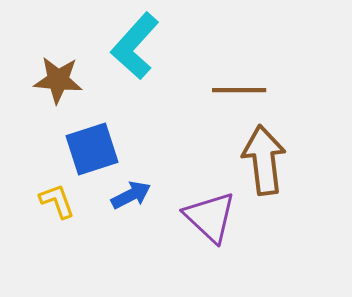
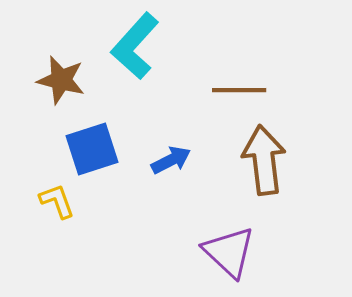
brown star: moved 3 px right; rotated 9 degrees clockwise
blue arrow: moved 40 px right, 35 px up
purple triangle: moved 19 px right, 35 px down
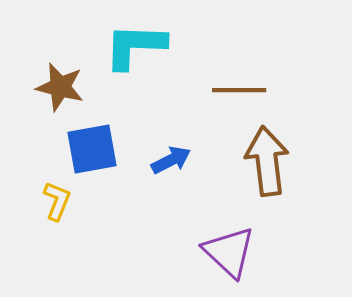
cyan L-shape: rotated 50 degrees clockwise
brown star: moved 1 px left, 7 px down
blue square: rotated 8 degrees clockwise
brown arrow: moved 3 px right, 1 px down
yellow L-shape: rotated 42 degrees clockwise
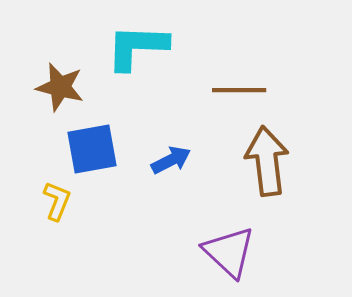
cyan L-shape: moved 2 px right, 1 px down
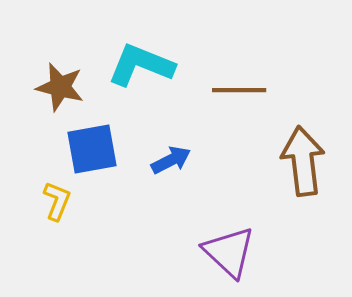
cyan L-shape: moved 4 px right, 18 px down; rotated 20 degrees clockwise
brown arrow: moved 36 px right
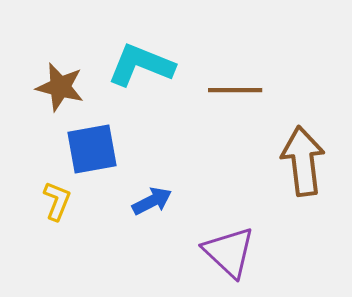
brown line: moved 4 px left
blue arrow: moved 19 px left, 41 px down
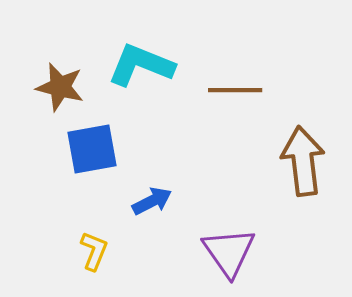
yellow L-shape: moved 37 px right, 50 px down
purple triangle: rotated 12 degrees clockwise
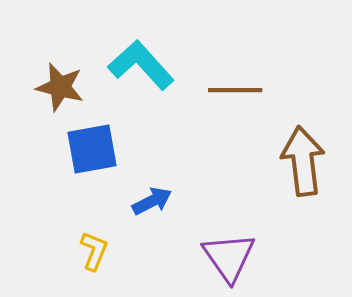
cyan L-shape: rotated 26 degrees clockwise
purple triangle: moved 5 px down
